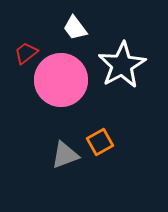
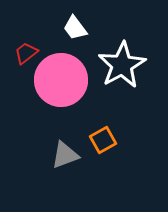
orange square: moved 3 px right, 2 px up
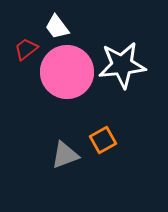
white trapezoid: moved 18 px left, 1 px up
red trapezoid: moved 4 px up
white star: rotated 24 degrees clockwise
pink circle: moved 6 px right, 8 px up
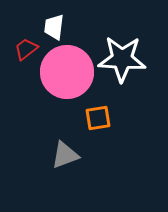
white trapezoid: moved 3 px left; rotated 44 degrees clockwise
white star: moved 6 px up; rotated 9 degrees clockwise
orange square: moved 5 px left, 22 px up; rotated 20 degrees clockwise
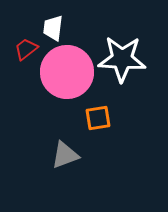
white trapezoid: moved 1 px left, 1 px down
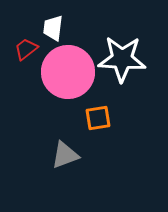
pink circle: moved 1 px right
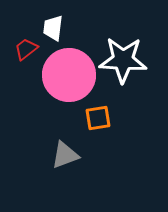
white star: moved 1 px right, 1 px down
pink circle: moved 1 px right, 3 px down
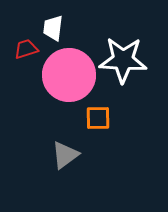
red trapezoid: rotated 20 degrees clockwise
orange square: rotated 8 degrees clockwise
gray triangle: rotated 16 degrees counterclockwise
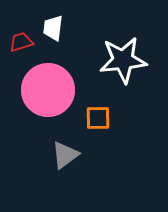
red trapezoid: moved 5 px left, 7 px up
white star: rotated 9 degrees counterclockwise
pink circle: moved 21 px left, 15 px down
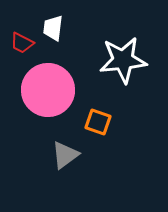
red trapezoid: moved 1 px right, 1 px down; rotated 135 degrees counterclockwise
orange square: moved 4 px down; rotated 20 degrees clockwise
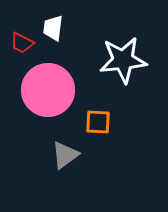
orange square: rotated 16 degrees counterclockwise
